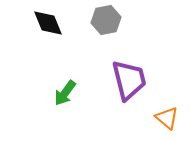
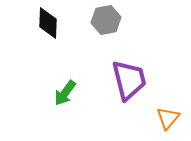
black diamond: rotated 24 degrees clockwise
orange triangle: moved 1 px right; rotated 30 degrees clockwise
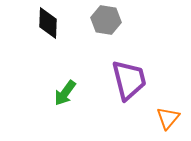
gray hexagon: rotated 20 degrees clockwise
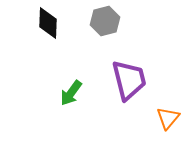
gray hexagon: moved 1 px left, 1 px down; rotated 24 degrees counterclockwise
green arrow: moved 6 px right
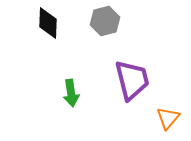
purple trapezoid: moved 3 px right
green arrow: rotated 44 degrees counterclockwise
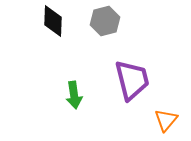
black diamond: moved 5 px right, 2 px up
green arrow: moved 3 px right, 2 px down
orange triangle: moved 2 px left, 2 px down
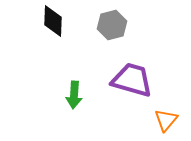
gray hexagon: moved 7 px right, 4 px down
purple trapezoid: rotated 60 degrees counterclockwise
green arrow: rotated 12 degrees clockwise
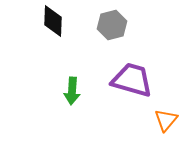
green arrow: moved 2 px left, 4 px up
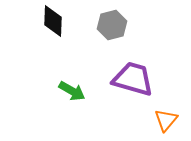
purple trapezoid: moved 1 px right, 1 px up
green arrow: rotated 64 degrees counterclockwise
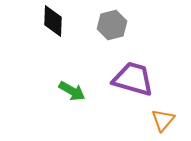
orange triangle: moved 3 px left
